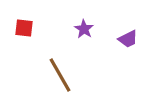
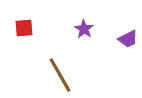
red square: rotated 12 degrees counterclockwise
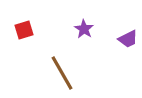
red square: moved 2 px down; rotated 12 degrees counterclockwise
brown line: moved 2 px right, 2 px up
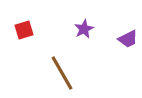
purple star: rotated 12 degrees clockwise
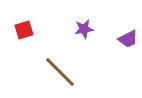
purple star: rotated 18 degrees clockwise
brown line: moved 2 px left, 1 px up; rotated 15 degrees counterclockwise
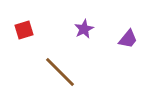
purple star: rotated 18 degrees counterclockwise
purple trapezoid: rotated 25 degrees counterclockwise
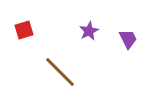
purple star: moved 5 px right, 2 px down
purple trapezoid: rotated 65 degrees counterclockwise
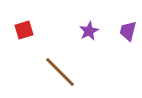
purple trapezoid: moved 8 px up; rotated 140 degrees counterclockwise
